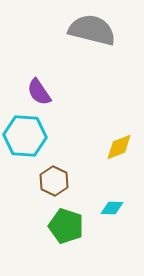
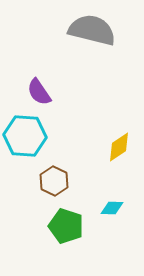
yellow diamond: rotated 12 degrees counterclockwise
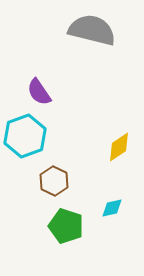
cyan hexagon: rotated 24 degrees counterclockwise
cyan diamond: rotated 15 degrees counterclockwise
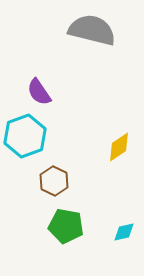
cyan diamond: moved 12 px right, 24 px down
green pentagon: rotated 8 degrees counterclockwise
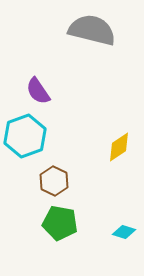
purple semicircle: moved 1 px left, 1 px up
green pentagon: moved 6 px left, 3 px up
cyan diamond: rotated 30 degrees clockwise
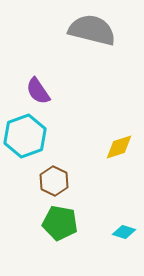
yellow diamond: rotated 16 degrees clockwise
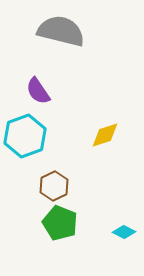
gray semicircle: moved 31 px left, 1 px down
yellow diamond: moved 14 px left, 12 px up
brown hexagon: moved 5 px down; rotated 8 degrees clockwise
green pentagon: rotated 12 degrees clockwise
cyan diamond: rotated 10 degrees clockwise
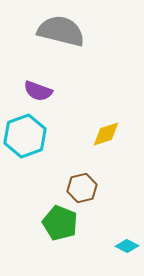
purple semicircle: rotated 36 degrees counterclockwise
yellow diamond: moved 1 px right, 1 px up
brown hexagon: moved 28 px right, 2 px down; rotated 12 degrees clockwise
cyan diamond: moved 3 px right, 14 px down
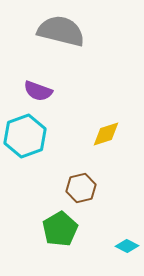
brown hexagon: moved 1 px left
green pentagon: moved 6 px down; rotated 20 degrees clockwise
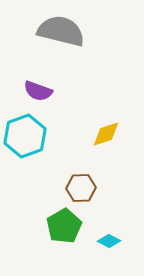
brown hexagon: rotated 12 degrees clockwise
green pentagon: moved 4 px right, 3 px up
cyan diamond: moved 18 px left, 5 px up
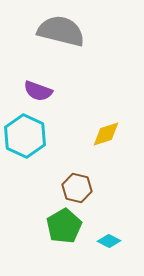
cyan hexagon: rotated 15 degrees counterclockwise
brown hexagon: moved 4 px left; rotated 16 degrees clockwise
